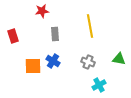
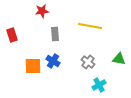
yellow line: rotated 70 degrees counterclockwise
red rectangle: moved 1 px left, 1 px up
gray cross: rotated 16 degrees clockwise
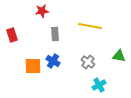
green triangle: moved 3 px up
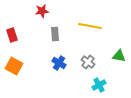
blue cross: moved 6 px right, 2 px down
orange square: moved 19 px left; rotated 30 degrees clockwise
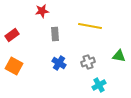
red rectangle: rotated 72 degrees clockwise
gray cross: rotated 32 degrees clockwise
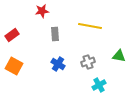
blue cross: moved 1 px left, 1 px down
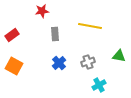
blue cross: moved 1 px right, 1 px up; rotated 16 degrees clockwise
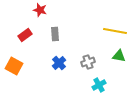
red star: moved 2 px left, 1 px up; rotated 24 degrees clockwise
yellow line: moved 25 px right, 5 px down
red rectangle: moved 13 px right
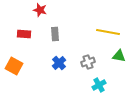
yellow line: moved 7 px left, 1 px down
red rectangle: moved 1 px left, 1 px up; rotated 40 degrees clockwise
